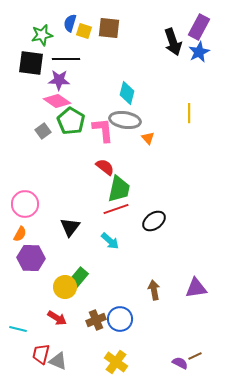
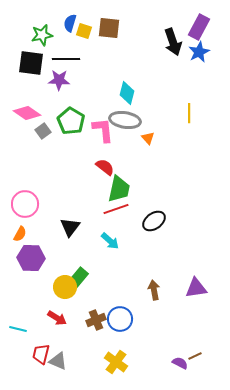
pink diamond: moved 30 px left, 12 px down
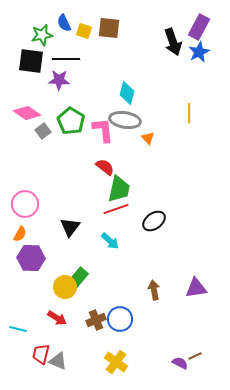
blue semicircle: moved 6 px left; rotated 42 degrees counterclockwise
black square: moved 2 px up
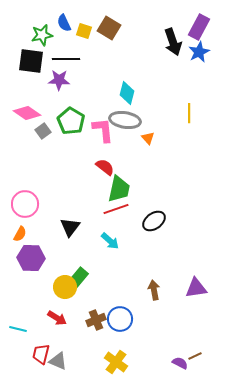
brown square: rotated 25 degrees clockwise
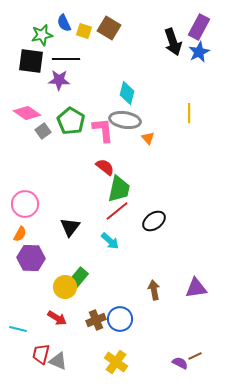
red line: moved 1 px right, 2 px down; rotated 20 degrees counterclockwise
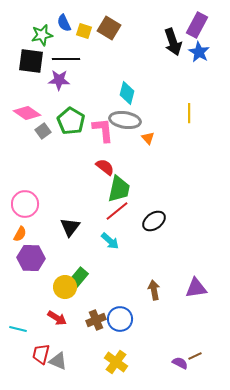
purple rectangle: moved 2 px left, 2 px up
blue star: rotated 15 degrees counterclockwise
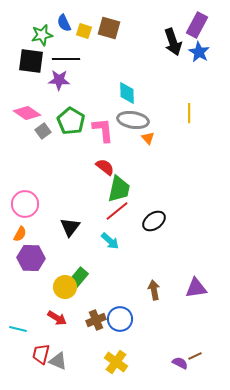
brown square: rotated 15 degrees counterclockwise
cyan diamond: rotated 15 degrees counterclockwise
gray ellipse: moved 8 px right
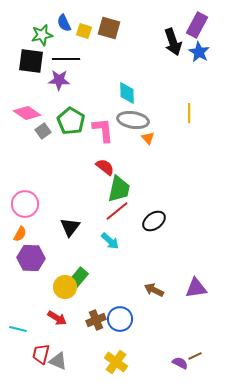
brown arrow: rotated 54 degrees counterclockwise
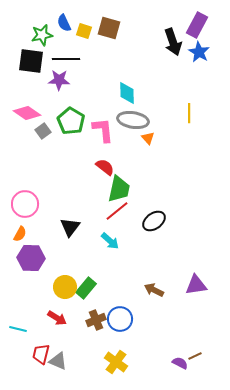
green rectangle: moved 8 px right, 10 px down
purple triangle: moved 3 px up
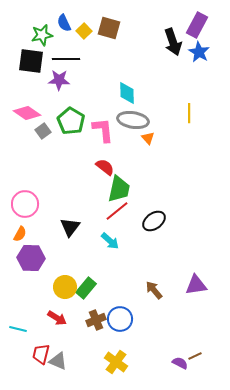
yellow square: rotated 28 degrees clockwise
brown arrow: rotated 24 degrees clockwise
